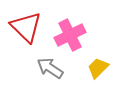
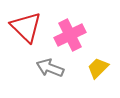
gray arrow: rotated 12 degrees counterclockwise
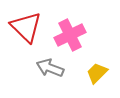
yellow trapezoid: moved 1 px left, 5 px down
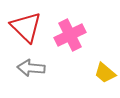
gray arrow: moved 19 px left; rotated 16 degrees counterclockwise
yellow trapezoid: moved 8 px right; rotated 95 degrees counterclockwise
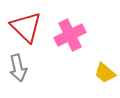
gray arrow: moved 13 px left; rotated 108 degrees counterclockwise
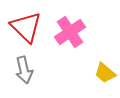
pink cross: moved 3 px up; rotated 8 degrees counterclockwise
gray arrow: moved 6 px right, 2 px down
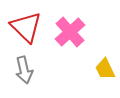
pink cross: rotated 8 degrees counterclockwise
yellow trapezoid: moved 4 px up; rotated 25 degrees clockwise
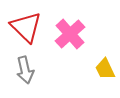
pink cross: moved 2 px down
gray arrow: moved 1 px right
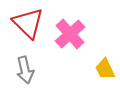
red triangle: moved 2 px right, 4 px up
